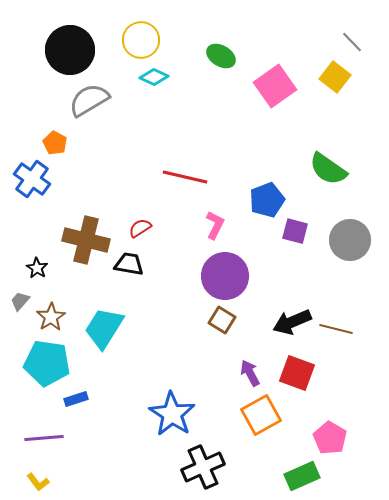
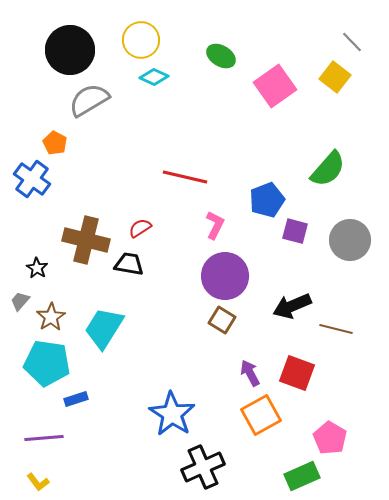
green semicircle: rotated 84 degrees counterclockwise
black arrow: moved 16 px up
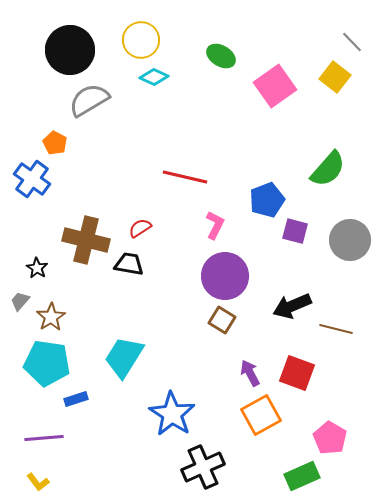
cyan trapezoid: moved 20 px right, 29 px down
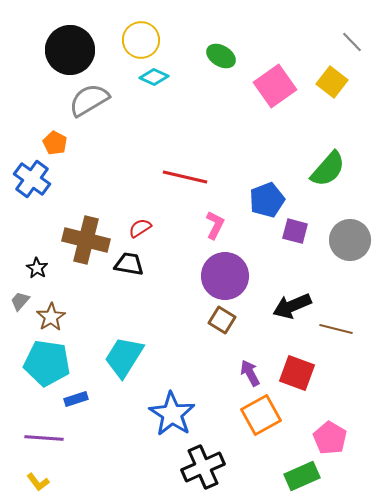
yellow square: moved 3 px left, 5 px down
purple line: rotated 9 degrees clockwise
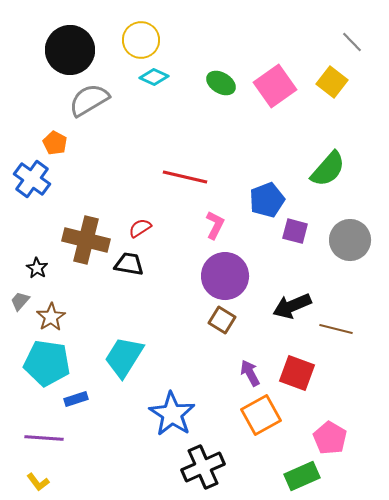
green ellipse: moved 27 px down
